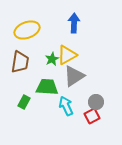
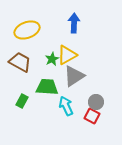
brown trapezoid: rotated 70 degrees counterclockwise
green rectangle: moved 2 px left, 1 px up
red square: rotated 35 degrees counterclockwise
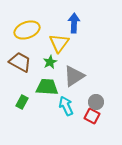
yellow triangle: moved 8 px left, 12 px up; rotated 25 degrees counterclockwise
green star: moved 2 px left, 3 px down
green rectangle: moved 1 px down
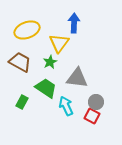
gray triangle: moved 3 px right, 2 px down; rotated 40 degrees clockwise
green trapezoid: moved 1 px left, 1 px down; rotated 30 degrees clockwise
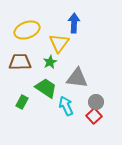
brown trapezoid: rotated 30 degrees counterclockwise
red square: moved 2 px right; rotated 21 degrees clockwise
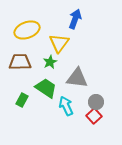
blue arrow: moved 1 px right, 4 px up; rotated 18 degrees clockwise
green rectangle: moved 2 px up
